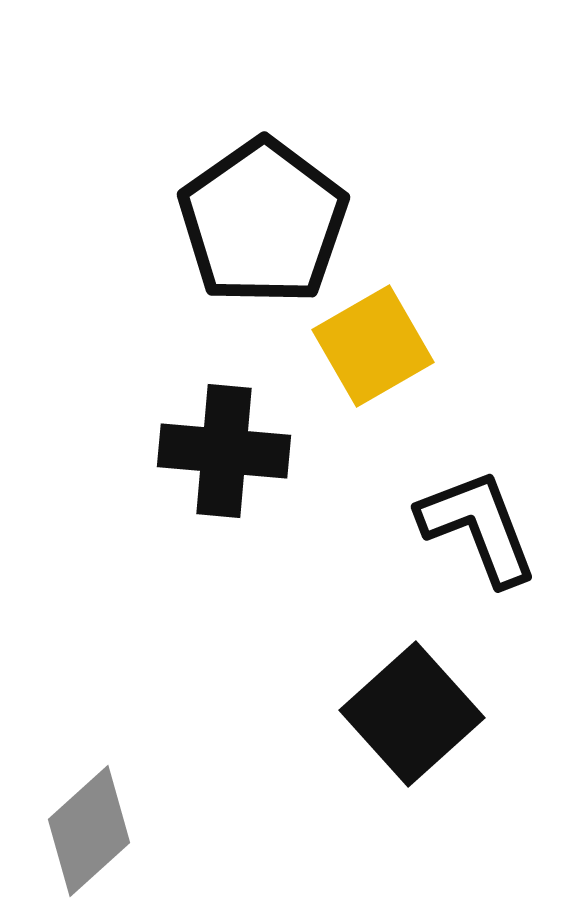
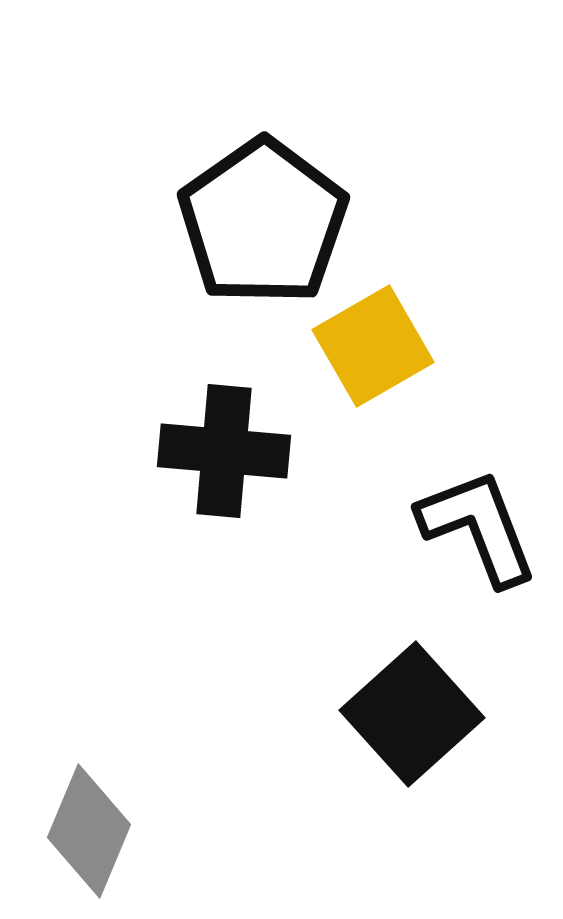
gray diamond: rotated 25 degrees counterclockwise
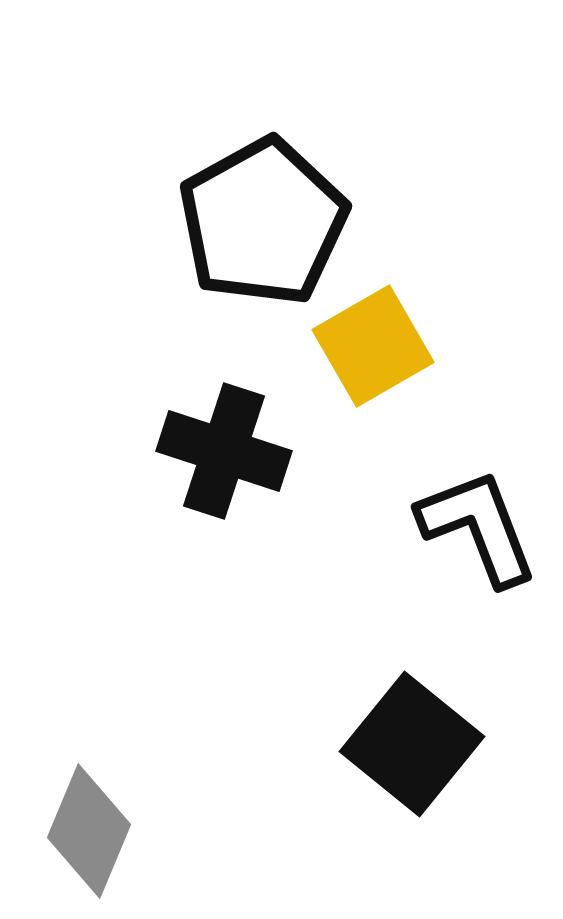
black pentagon: rotated 6 degrees clockwise
black cross: rotated 13 degrees clockwise
black square: moved 30 px down; rotated 9 degrees counterclockwise
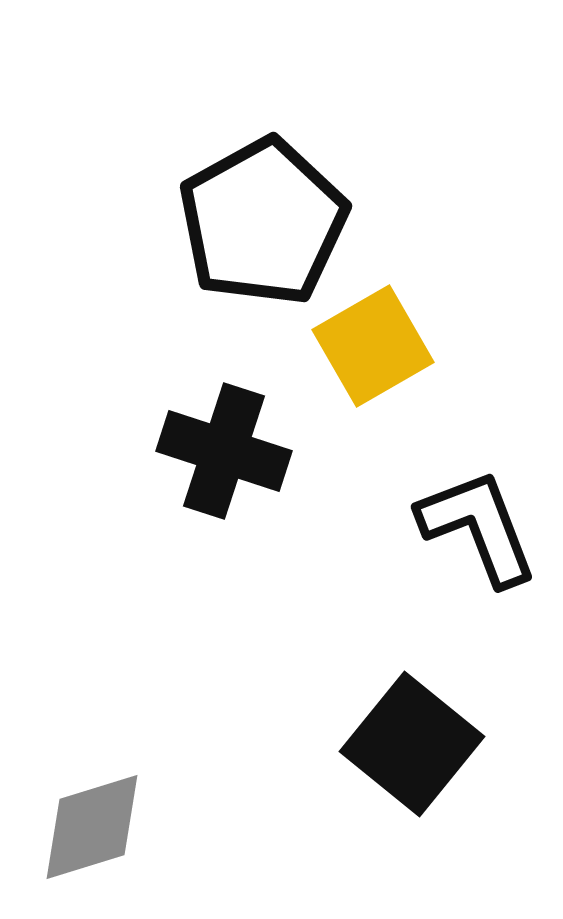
gray diamond: moved 3 px right, 4 px up; rotated 50 degrees clockwise
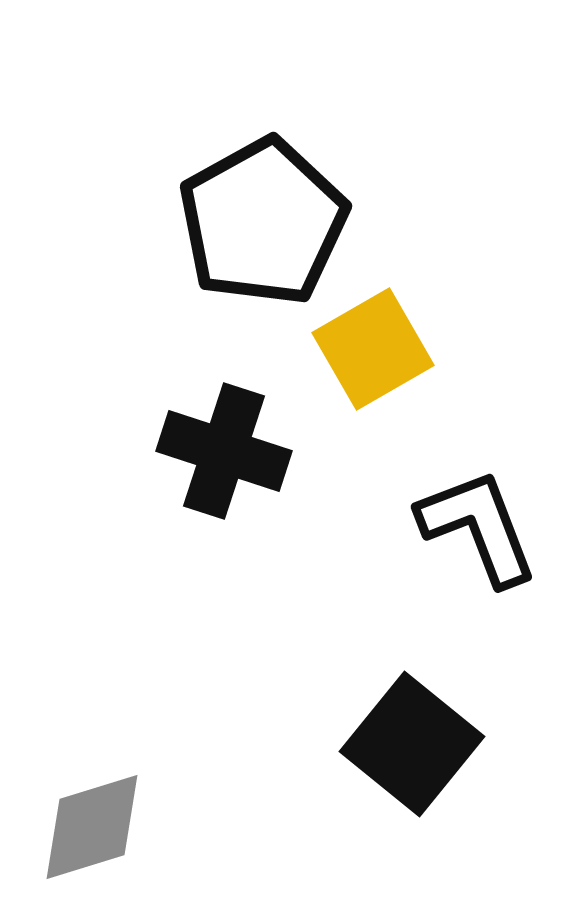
yellow square: moved 3 px down
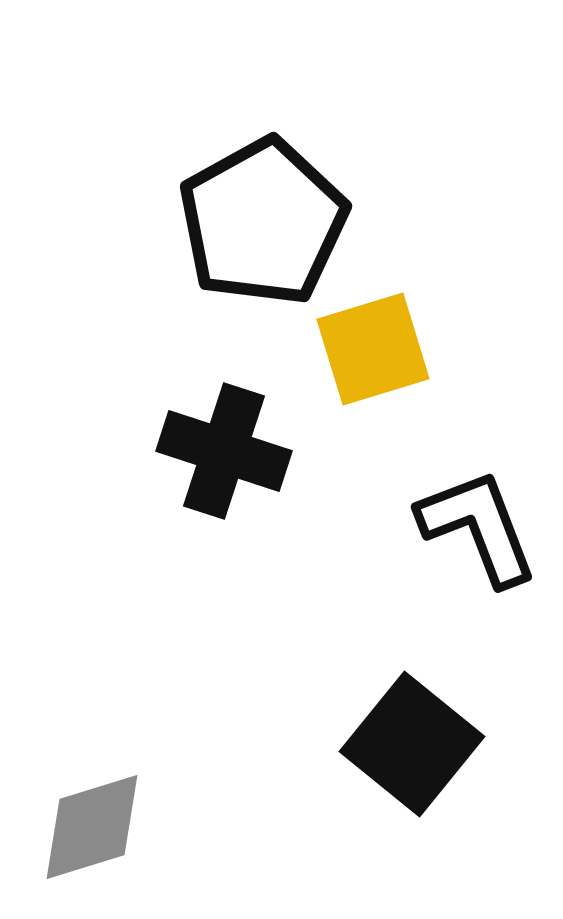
yellow square: rotated 13 degrees clockwise
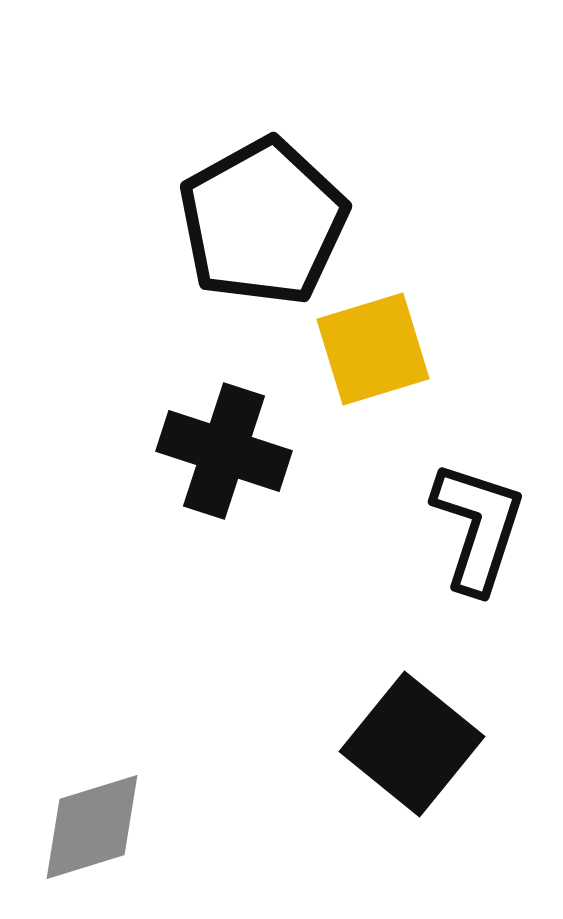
black L-shape: rotated 39 degrees clockwise
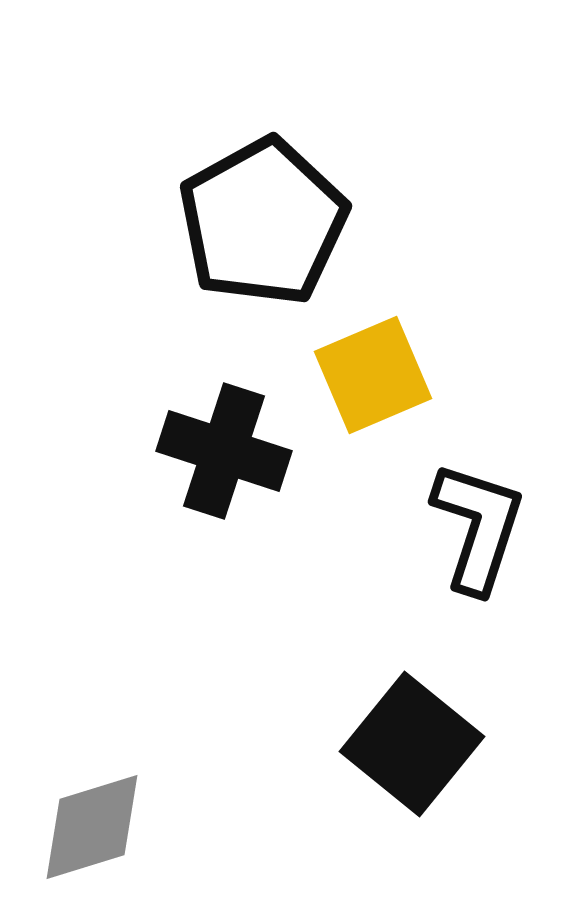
yellow square: moved 26 px down; rotated 6 degrees counterclockwise
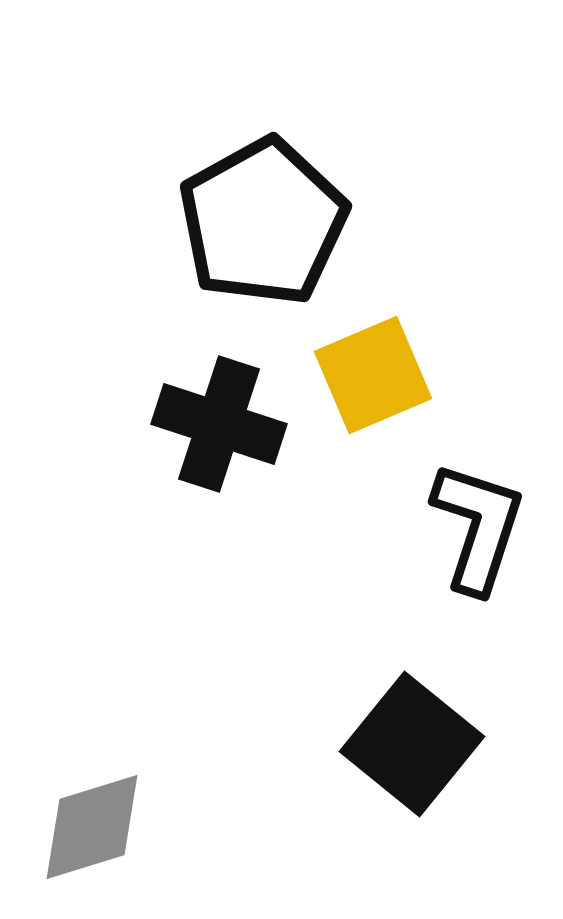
black cross: moved 5 px left, 27 px up
